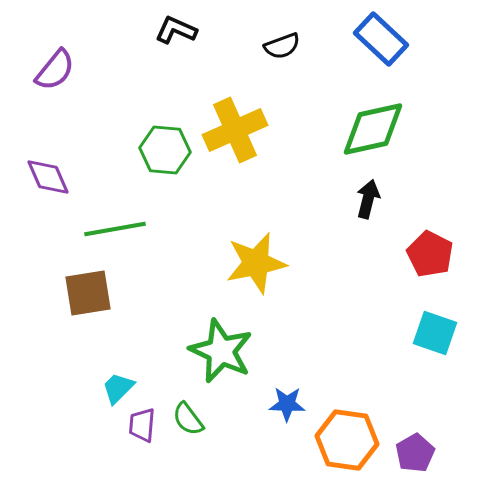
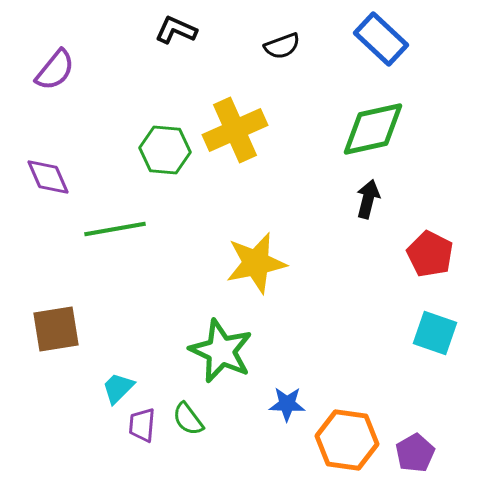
brown square: moved 32 px left, 36 px down
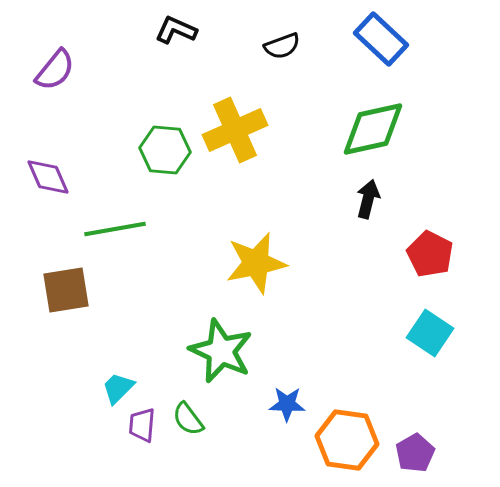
brown square: moved 10 px right, 39 px up
cyan square: moved 5 px left; rotated 15 degrees clockwise
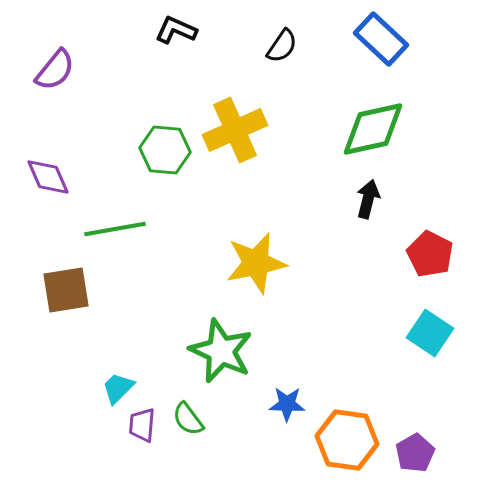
black semicircle: rotated 36 degrees counterclockwise
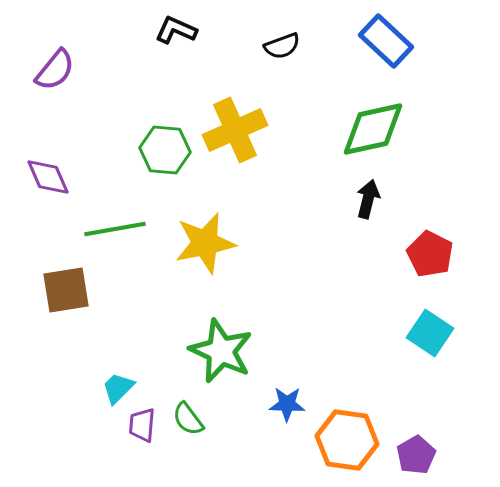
blue rectangle: moved 5 px right, 2 px down
black semicircle: rotated 36 degrees clockwise
yellow star: moved 51 px left, 20 px up
purple pentagon: moved 1 px right, 2 px down
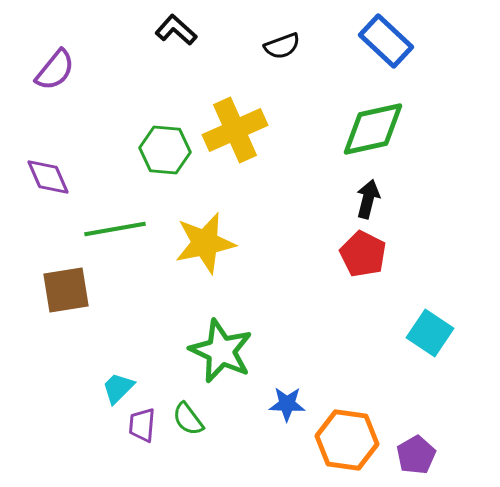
black L-shape: rotated 18 degrees clockwise
red pentagon: moved 67 px left
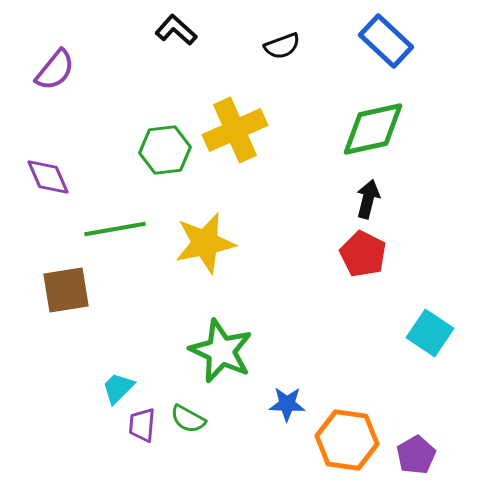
green hexagon: rotated 12 degrees counterclockwise
green semicircle: rotated 24 degrees counterclockwise
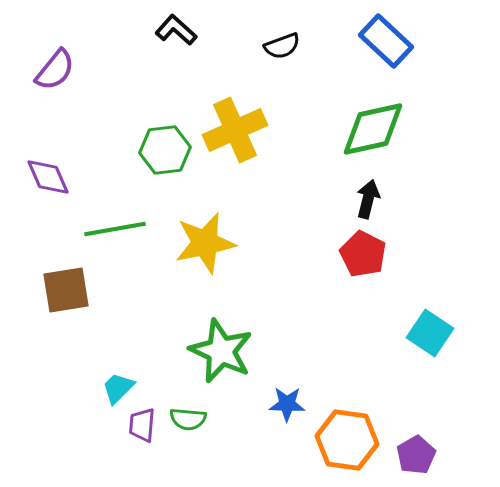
green semicircle: rotated 24 degrees counterclockwise
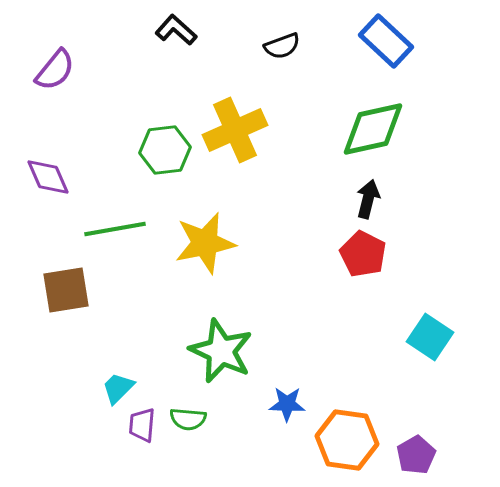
cyan square: moved 4 px down
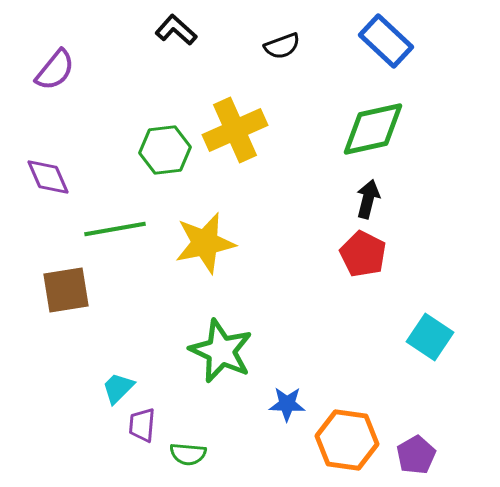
green semicircle: moved 35 px down
